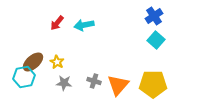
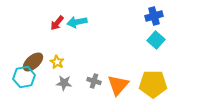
blue cross: rotated 18 degrees clockwise
cyan arrow: moved 7 px left, 3 px up
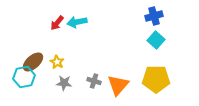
yellow pentagon: moved 3 px right, 5 px up
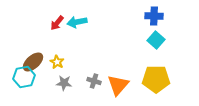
blue cross: rotated 18 degrees clockwise
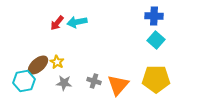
brown ellipse: moved 5 px right, 3 px down
cyan hexagon: moved 4 px down
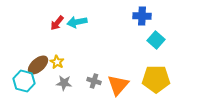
blue cross: moved 12 px left
cyan hexagon: rotated 25 degrees clockwise
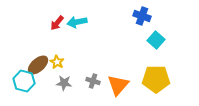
blue cross: rotated 18 degrees clockwise
gray cross: moved 1 px left
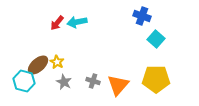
cyan square: moved 1 px up
gray star: moved 1 px up; rotated 21 degrees clockwise
